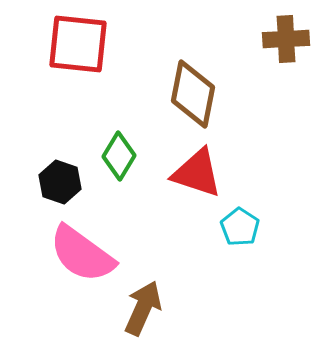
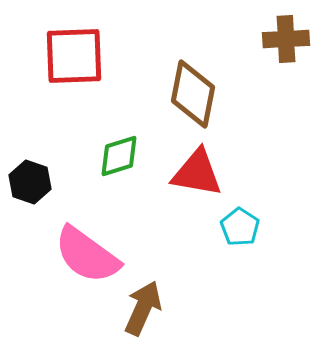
red square: moved 4 px left, 12 px down; rotated 8 degrees counterclockwise
green diamond: rotated 42 degrees clockwise
red triangle: rotated 8 degrees counterclockwise
black hexagon: moved 30 px left
pink semicircle: moved 5 px right, 1 px down
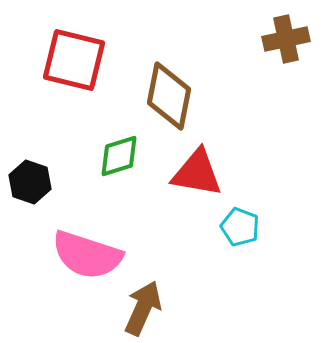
brown cross: rotated 9 degrees counterclockwise
red square: moved 4 px down; rotated 16 degrees clockwise
brown diamond: moved 24 px left, 2 px down
cyan pentagon: rotated 12 degrees counterclockwise
pink semicircle: rotated 18 degrees counterclockwise
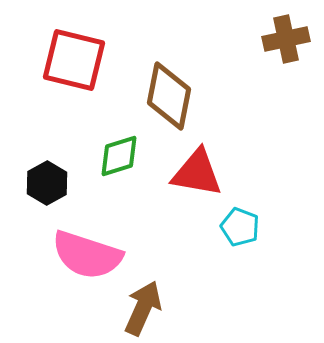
black hexagon: moved 17 px right, 1 px down; rotated 12 degrees clockwise
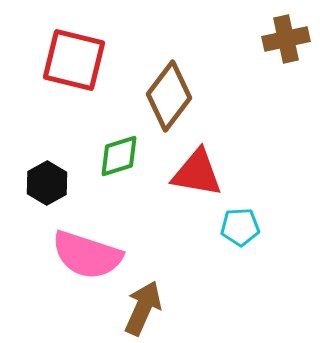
brown diamond: rotated 26 degrees clockwise
cyan pentagon: rotated 24 degrees counterclockwise
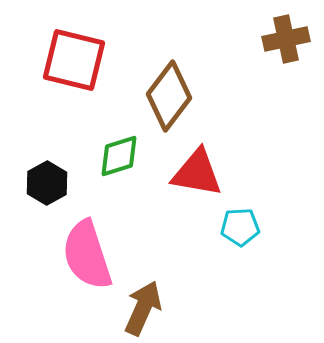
pink semicircle: rotated 54 degrees clockwise
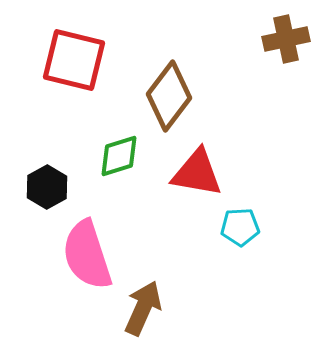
black hexagon: moved 4 px down
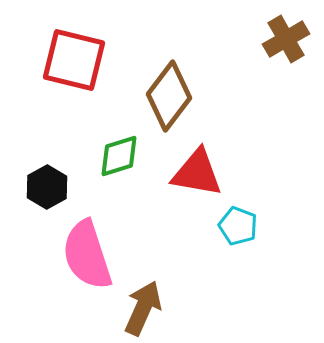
brown cross: rotated 18 degrees counterclockwise
cyan pentagon: moved 2 px left, 1 px up; rotated 24 degrees clockwise
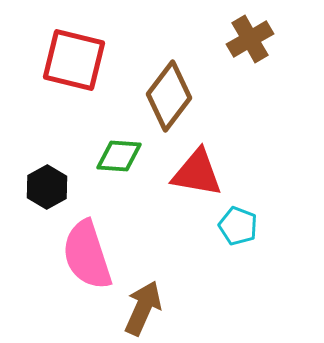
brown cross: moved 36 px left
green diamond: rotated 21 degrees clockwise
